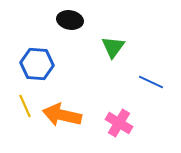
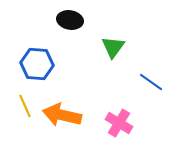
blue line: rotated 10 degrees clockwise
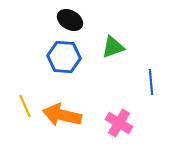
black ellipse: rotated 20 degrees clockwise
green triangle: rotated 35 degrees clockwise
blue hexagon: moved 27 px right, 7 px up
blue line: rotated 50 degrees clockwise
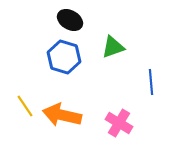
blue hexagon: rotated 12 degrees clockwise
yellow line: rotated 10 degrees counterclockwise
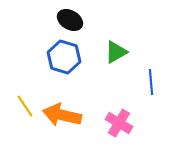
green triangle: moved 3 px right, 5 px down; rotated 10 degrees counterclockwise
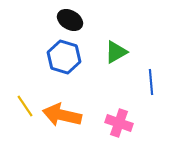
pink cross: rotated 12 degrees counterclockwise
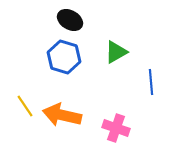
pink cross: moved 3 px left, 5 px down
